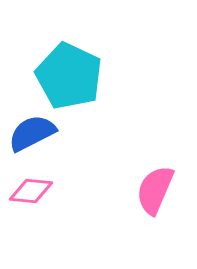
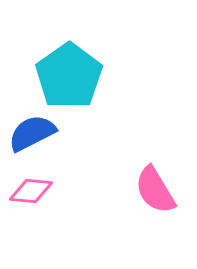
cyan pentagon: rotated 12 degrees clockwise
pink semicircle: rotated 54 degrees counterclockwise
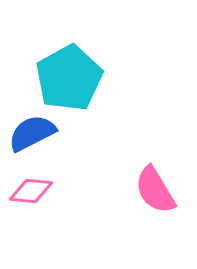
cyan pentagon: moved 2 px down; rotated 6 degrees clockwise
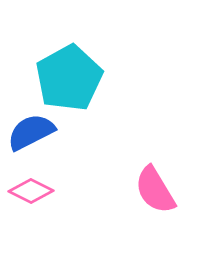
blue semicircle: moved 1 px left, 1 px up
pink diamond: rotated 21 degrees clockwise
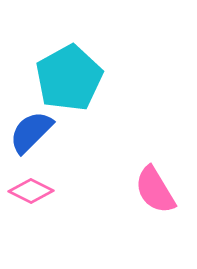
blue semicircle: rotated 18 degrees counterclockwise
